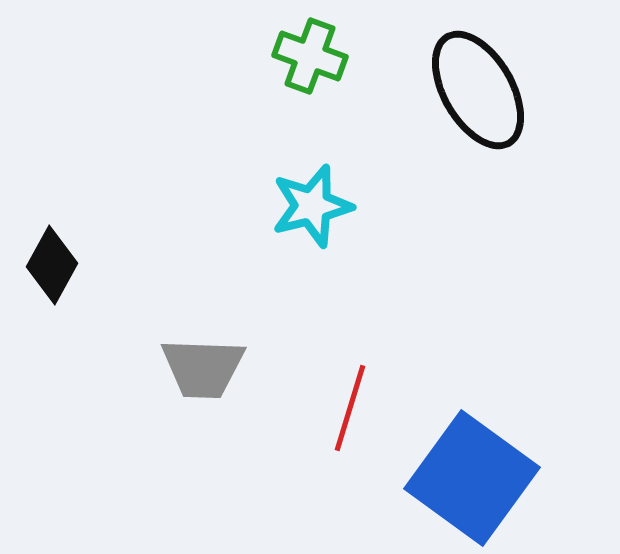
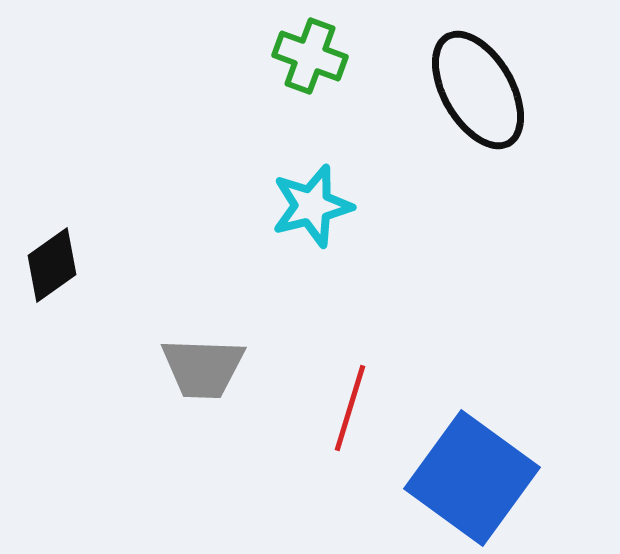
black diamond: rotated 26 degrees clockwise
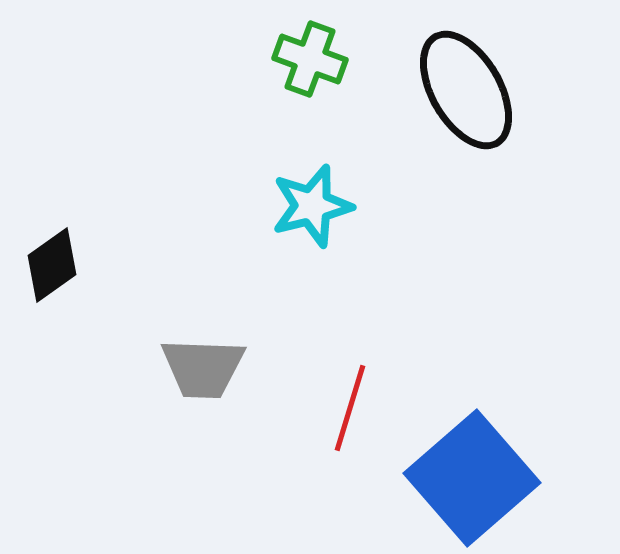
green cross: moved 3 px down
black ellipse: moved 12 px left
blue square: rotated 13 degrees clockwise
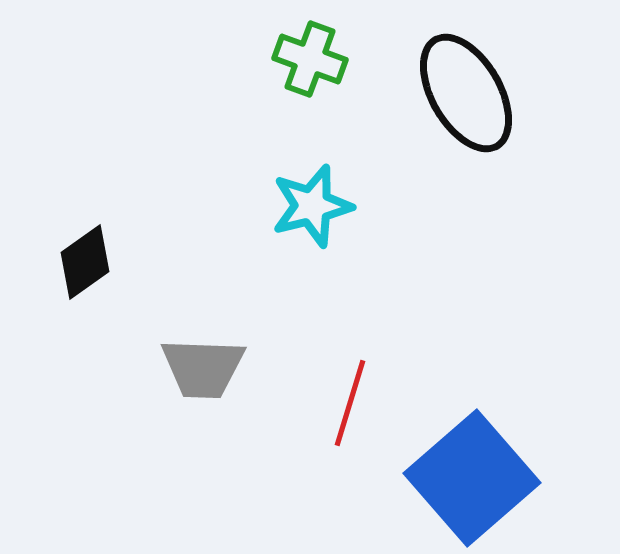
black ellipse: moved 3 px down
black diamond: moved 33 px right, 3 px up
red line: moved 5 px up
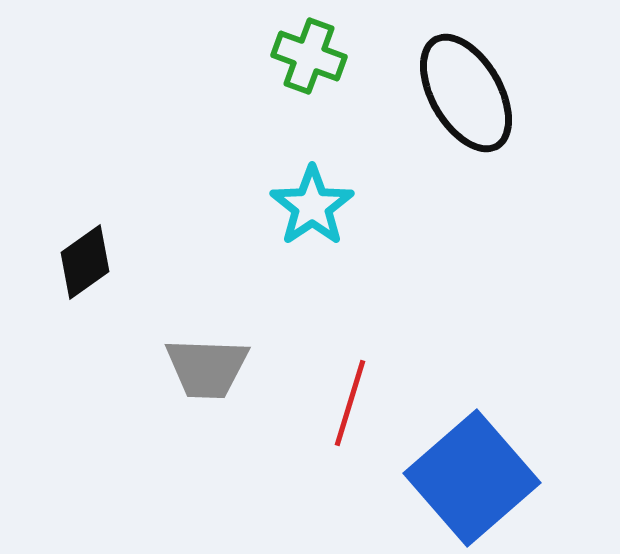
green cross: moved 1 px left, 3 px up
cyan star: rotated 20 degrees counterclockwise
gray trapezoid: moved 4 px right
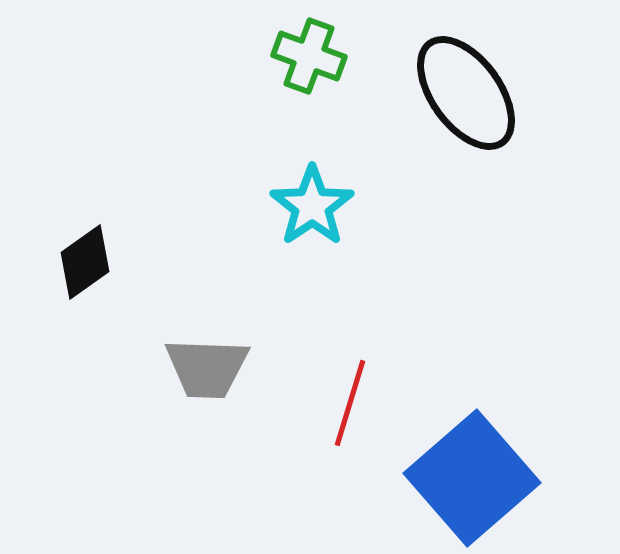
black ellipse: rotated 6 degrees counterclockwise
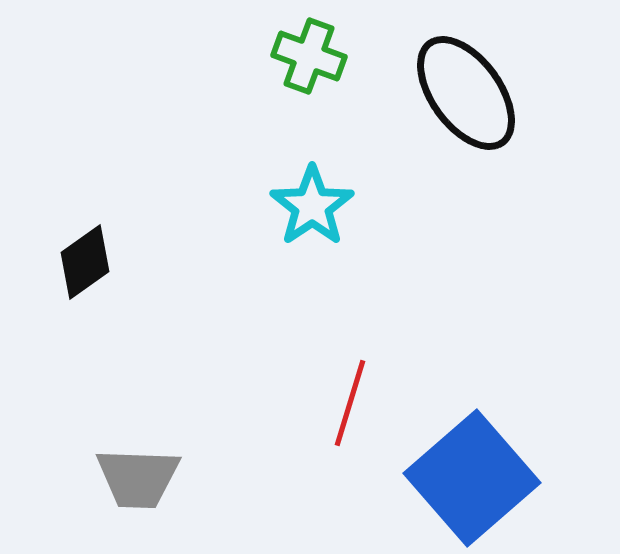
gray trapezoid: moved 69 px left, 110 px down
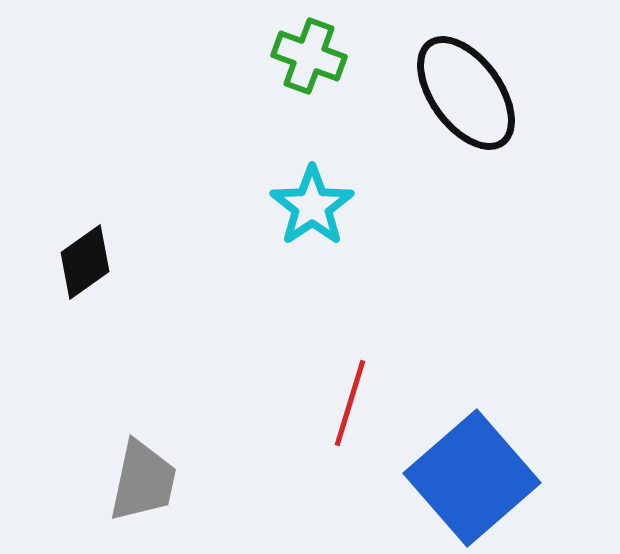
gray trapezoid: moved 5 px right, 3 px down; rotated 80 degrees counterclockwise
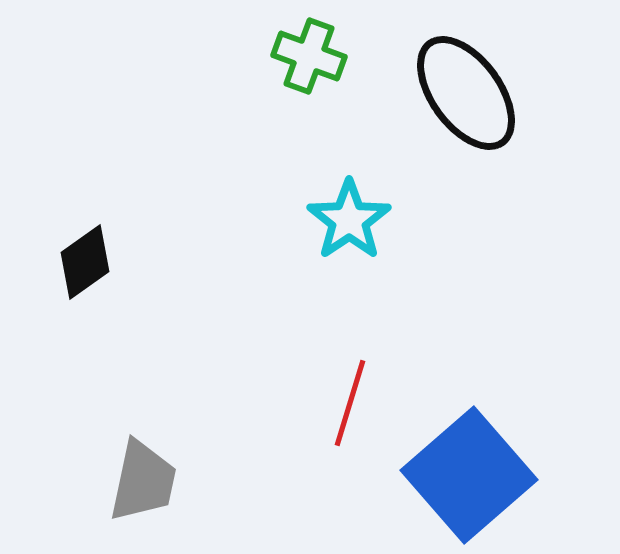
cyan star: moved 37 px right, 14 px down
blue square: moved 3 px left, 3 px up
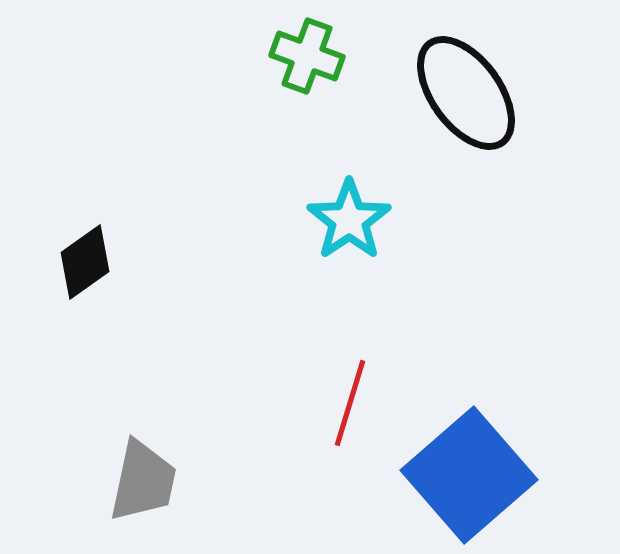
green cross: moved 2 px left
